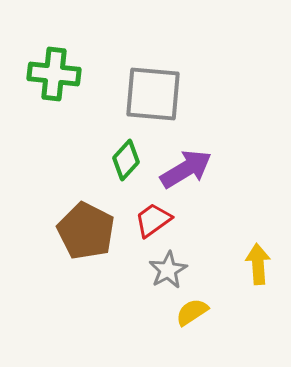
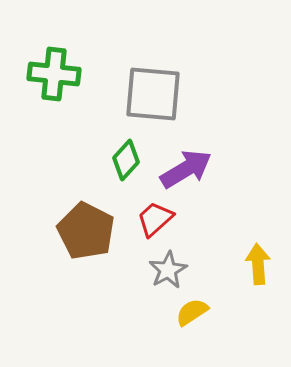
red trapezoid: moved 2 px right, 1 px up; rotated 6 degrees counterclockwise
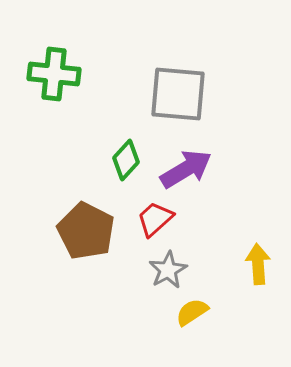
gray square: moved 25 px right
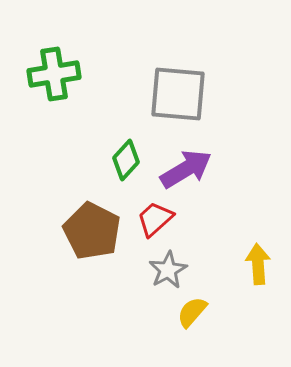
green cross: rotated 15 degrees counterclockwise
brown pentagon: moved 6 px right
yellow semicircle: rotated 16 degrees counterclockwise
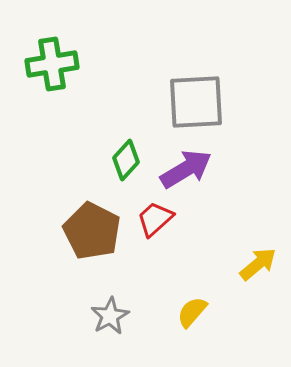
green cross: moved 2 px left, 10 px up
gray square: moved 18 px right, 8 px down; rotated 8 degrees counterclockwise
yellow arrow: rotated 54 degrees clockwise
gray star: moved 58 px left, 46 px down
